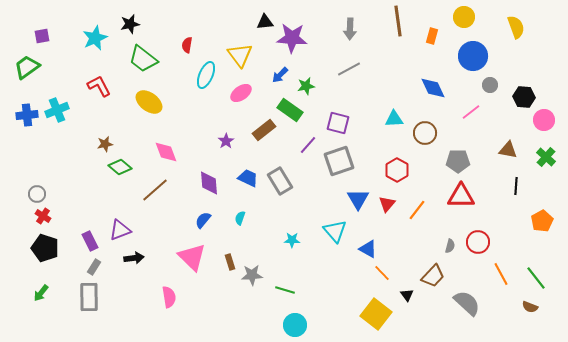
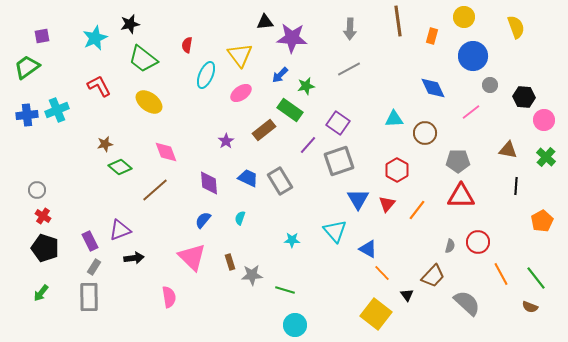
purple square at (338, 123): rotated 20 degrees clockwise
gray circle at (37, 194): moved 4 px up
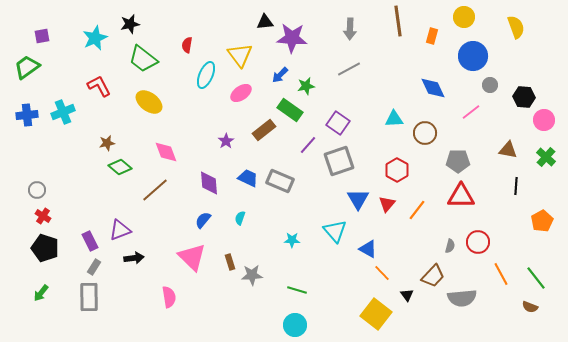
cyan cross at (57, 110): moved 6 px right, 2 px down
brown star at (105, 144): moved 2 px right, 1 px up
gray rectangle at (280, 181): rotated 36 degrees counterclockwise
green line at (285, 290): moved 12 px right
gray semicircle at (467, 303): moved 5 px left, 5 px up; rotated 132 degrees clockwise
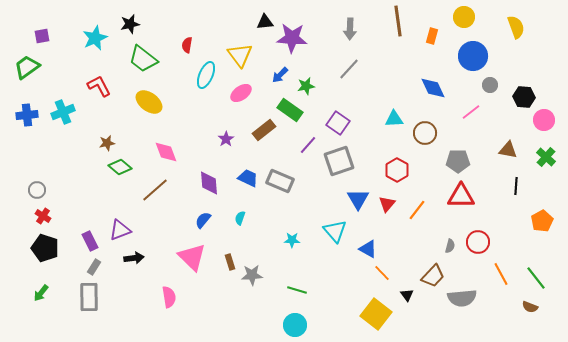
gray line at (349, 69): rotated 20 degrees counterclockwise
purple star at (226, 141): moved 2 px up
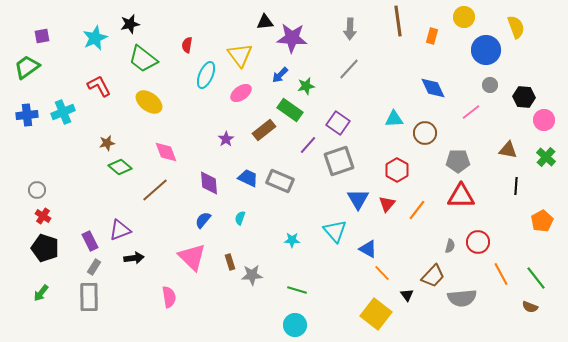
blue circle at (473, 56): moved 13 px right, 6 px up
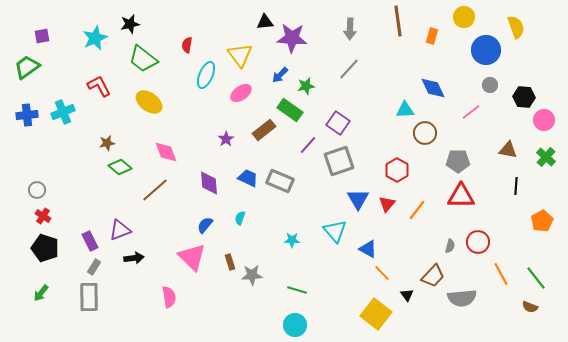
cyan triangle at (394, 119): moved 11 px right, 9 px up
blue semicircle at (203, 220): moved 2 px right, 5 px down
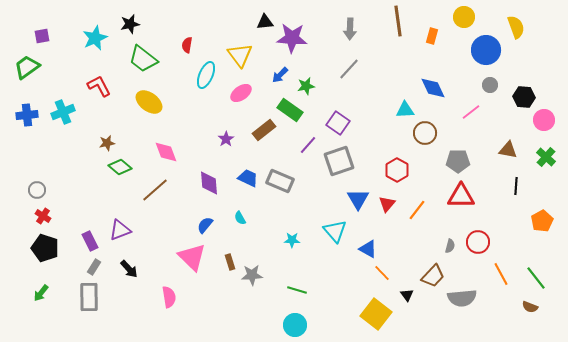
cyan semicircle at (240, 218): rotated 48 degrees counterclockwise
black arrow at (134, 258): moved 5 px left, 11 px down; rotated 54 degrees clockwise
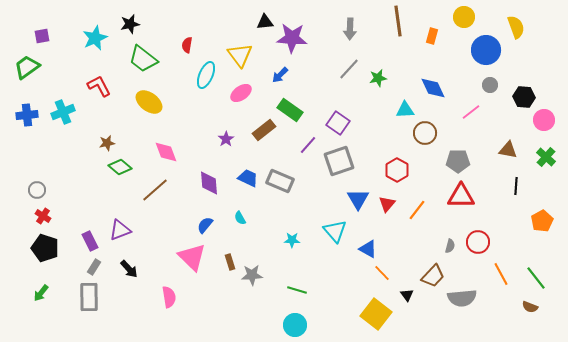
green star at (306, 86): moved 72 px right, 8 px up
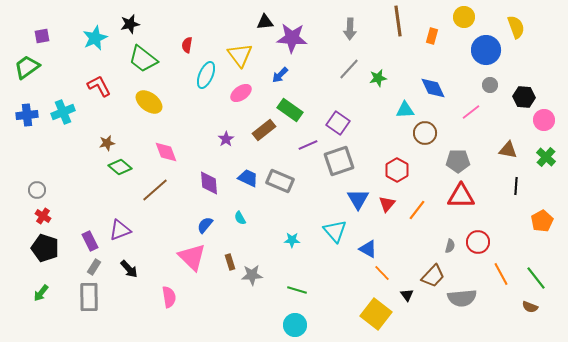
purple line at (308, 145): rotated 24 degrees clockwise
